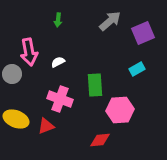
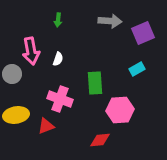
gray arrow: rotated 45 degrees clockwise
pink arrow: moved 2 px right, 1 px up
white semicircle: moved 3 px up; rotated 136 degrees clockwise
green rectangle: moved 2 px up
yellow ellipse: moved 4 px up; rotated 30 degrees counterclockwise
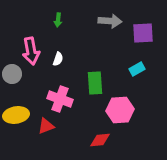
purple square: rotated 20 degrees clockwise
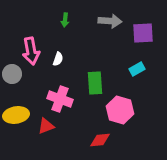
green arrow: moved 7 px right
pink hexagon: rotated 20 degrees clockwise
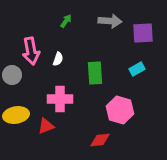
green arrow: moved 1 px right, 1 px down; rotated 152 degrees counterclockwise
gray circle: moved 1 px down
green rectangle: moved 10 px up
pink cross: rotated 20 degrees counterclockwise
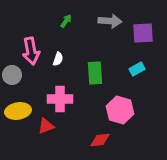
yellow ellipse: moved 2 px right, 4 px up
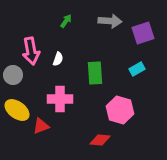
purple square: rotated 15 degrees counterclockwise
gray circle: moved 1 px right
yellow ellipse: moved 1 px left, 1 px up; rotated 45 degrees clockwise
red triangle: moved 5 px left
red diamond: rotated 10 degrees clockwise
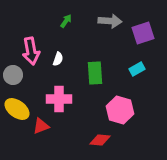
pink cross: moved 1 px left
yellow ellipse: moved 1 px up
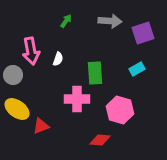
pink cross: moved 18 px right
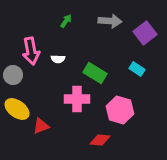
purple square: moved 2 px right; rotated 20 degrees counterclockwise
white semicircle: rotated 72 degrees clockwise
cyan rectangle: rotated 63 degrees clockwise
green rectangle: rotated 55 degrees counterclockwise
